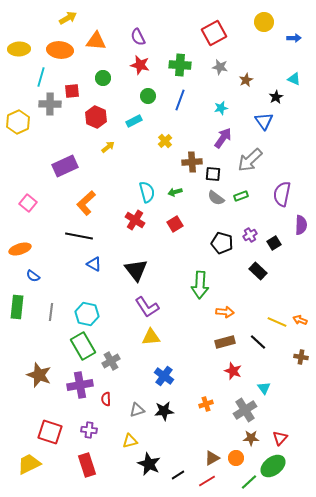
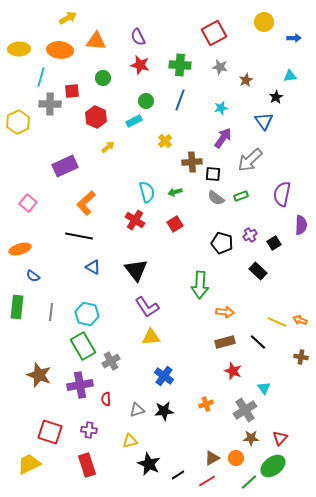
cyan triangle at (294, 79): moved 4 px left, 3 px up; rotated 32 degrees counterclockwise
green circle at (148, 96): moved 2 px left, 5 px down
blue triangle at (94, 264): moved 1 px left, 3 px down
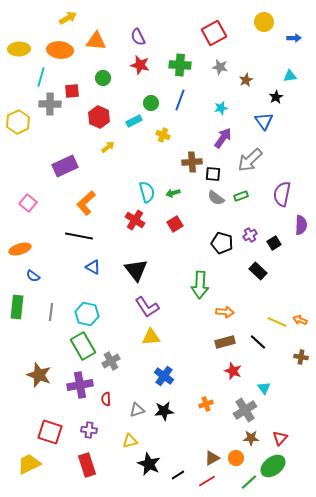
green circle at (146, 101): moved 5 px right, 2 px down
red hexagon at (96, 117): moved 3 px right
yellow cross at (165, 141): moved 2 px left, 6 px up; rotated 24 degrees counterclockwise
green arrow at (175, 192): moved 2 px left, 1 px down
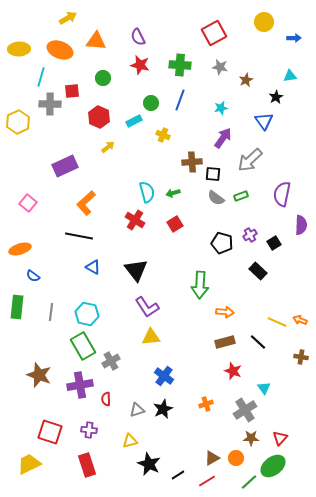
orange ellipse at (60, 50): rotated 15 degrees clockwise
black star at (164, 411): moved 1 px left, 2 px up; rotated 18 degrees counterclockwise
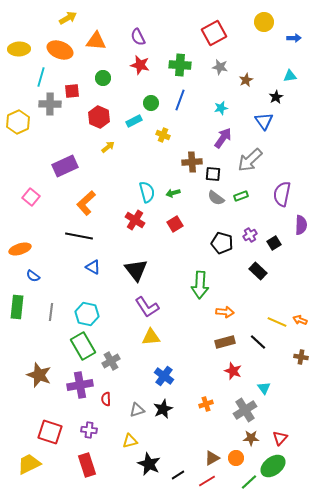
pink square at (28, 203): moved 3 px right, 6 px up
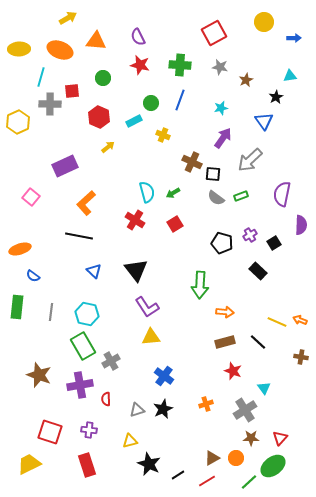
brown cross at (192, 162): rotated 30 degrees clockwise
green arrow at (173, 193): rotated 16 degrees counterclockwise
blue triangle at (93, 267): moved 1 px right, 4 px down; rotated 14 degrees clockwise
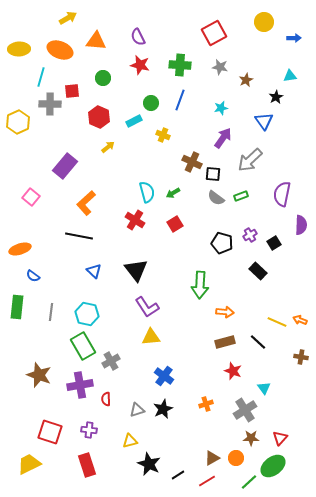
purple rectangle at (65, 166): rotated 25 degrees counterclockwise
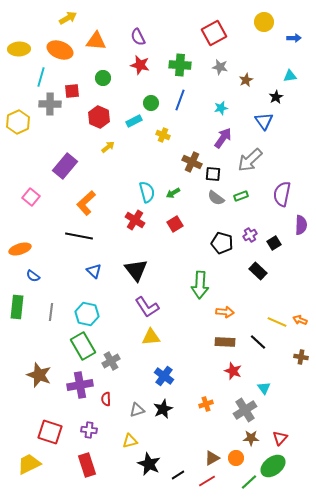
brown rectangle at (225, 342): rotated 18 degrees clockwise
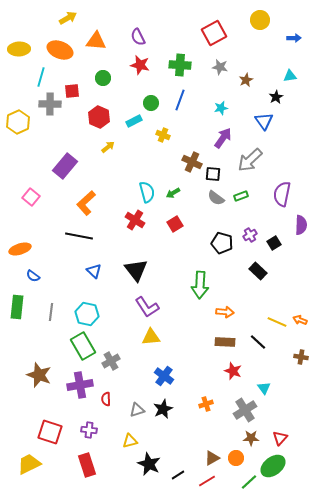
yellow circle at (264, 22): moved 4 px left, 2 px up
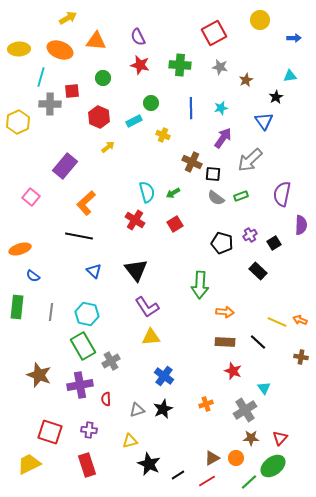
blue line at (180, 100): moved 11 px right, 8 px down; rotated 20 degrees counterclockwise
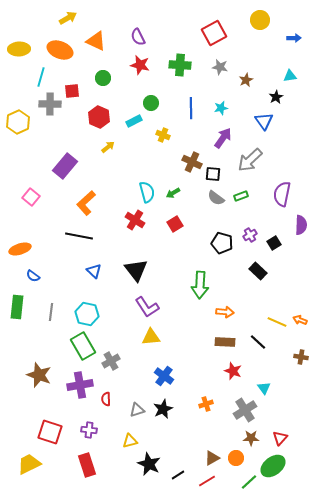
orange triangle at (96, 41): rotated 20 degrees clockwise
